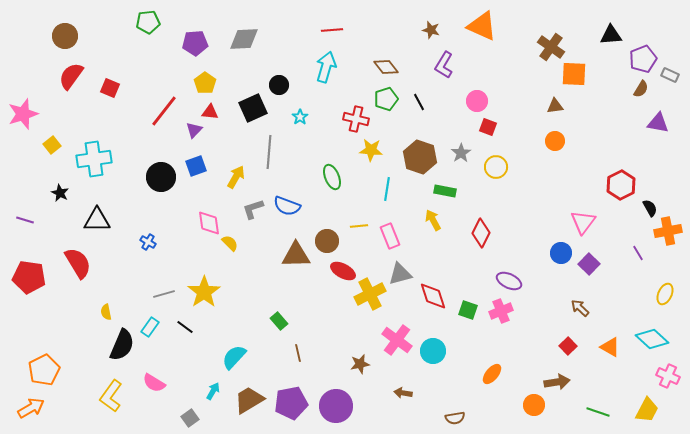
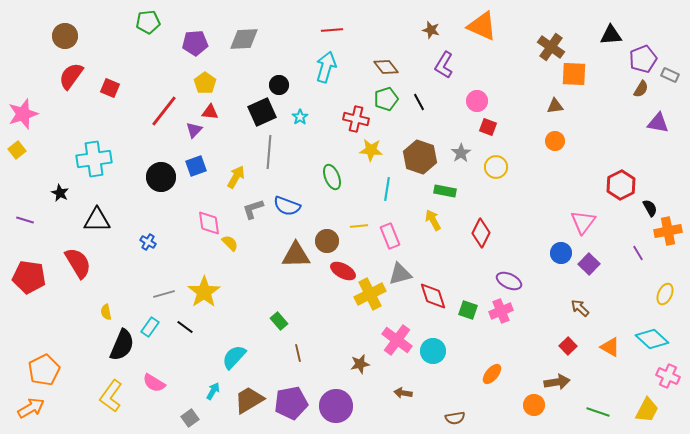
black square at (253, 108): moved 9 px right, 4 px down
yellow square at (52, 145): moved 35 px left, 5 px down
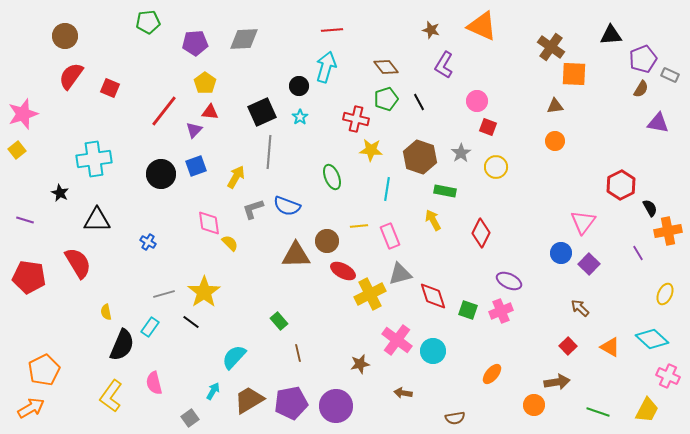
black circle at (279, 85): moved 20 px right, 1 px down
black circle at (161, 177): moved 3 px up
black line at (185, 327): moved 6 px right, 5 px up
pink semicircle at (154, 383): rotated 45 degrees clockwise
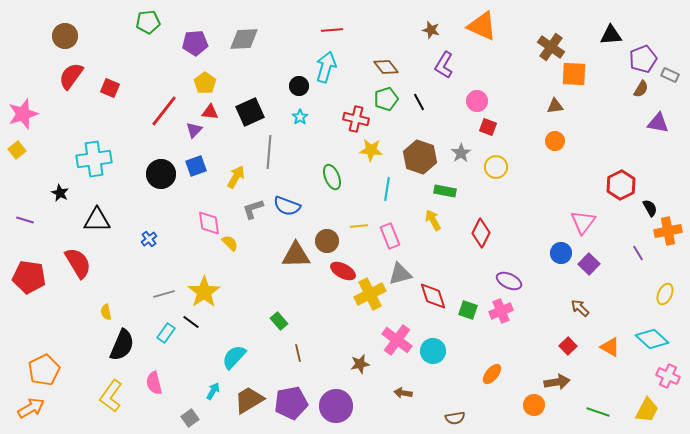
black square at (262, 112): moved 12 px left
blue cross at (148, 242): moved 1 px right, 3 px up; rotated 21 degrees clockwise
cyan rectangle at (150, 327): moved 16 px right, 6 px down
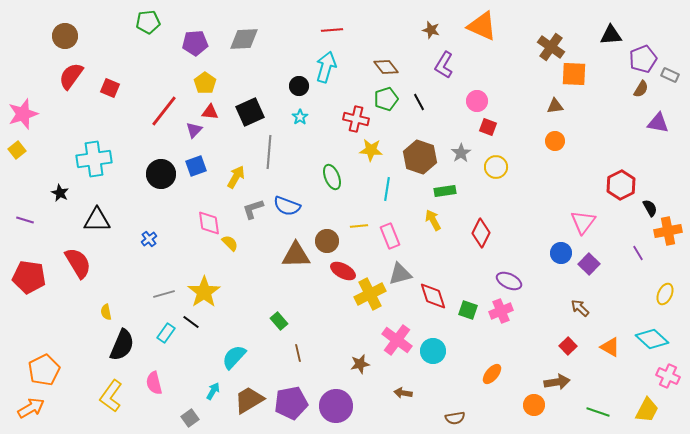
green rectangle at (445, 191): rotated 20 degrees counterclockwise
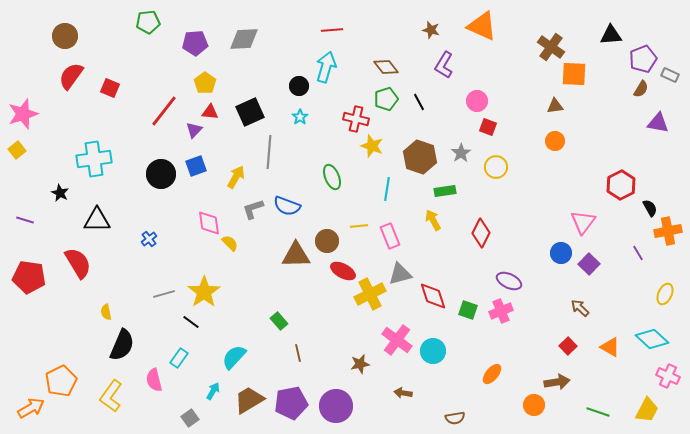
yellow star at (371, 150): moved 1 px right, 4 px up; rotated 15 degrees clockwise
cyan rectangle at (166, 333): moved 13 px right, 25 px down
orange pentagon at (44, 370): moved 17 px right, 11 px down
pink semicircle at (154, 383): moved 3 px up
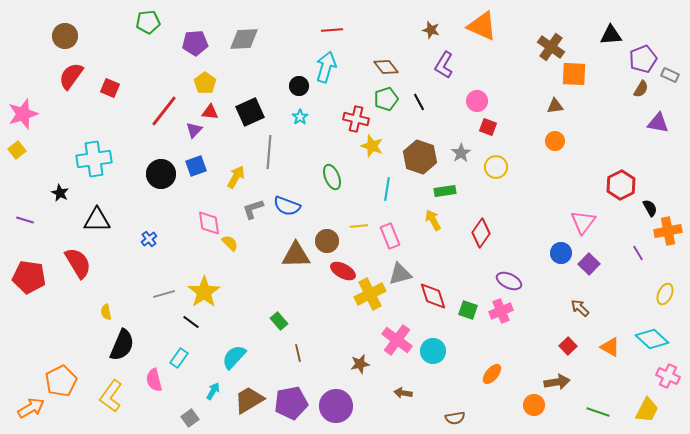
red diamond at (481, 233): rotated 8 degrees clockwise
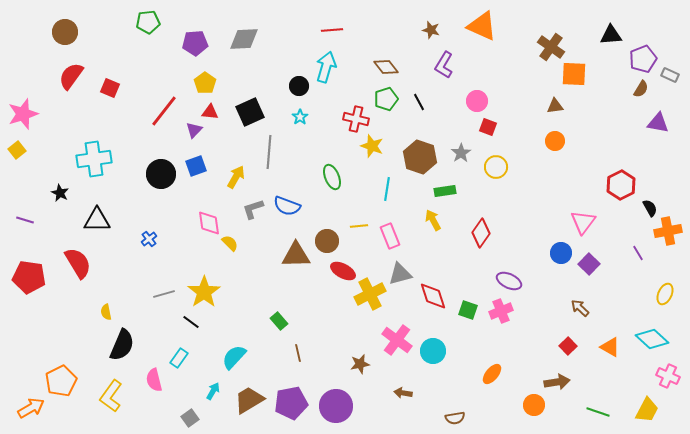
brown circle at (65, 36): moved 4 px up
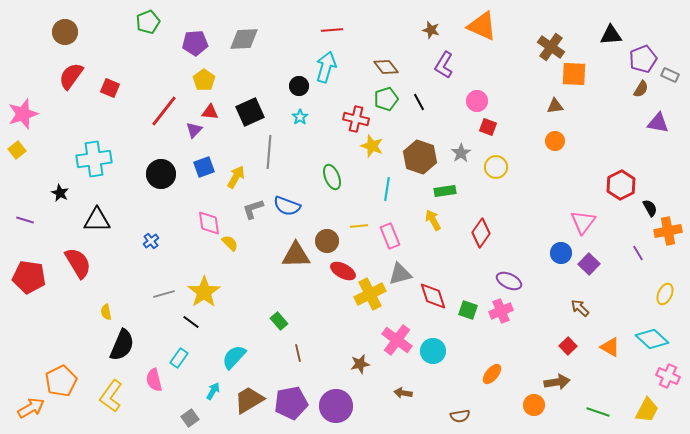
green pentagon at (148, 22): rotated 15 degrees counterclockwise
yellow pentagon at (205, 83): moved 1 px left, 3 px up
blue square at (196, 166): moved 8 px right, 1 px down
blue cross at (149, 239): moved 2 px right, 2 px down
brown semicircle at (455, 418): moved 5 px right, 2 px up
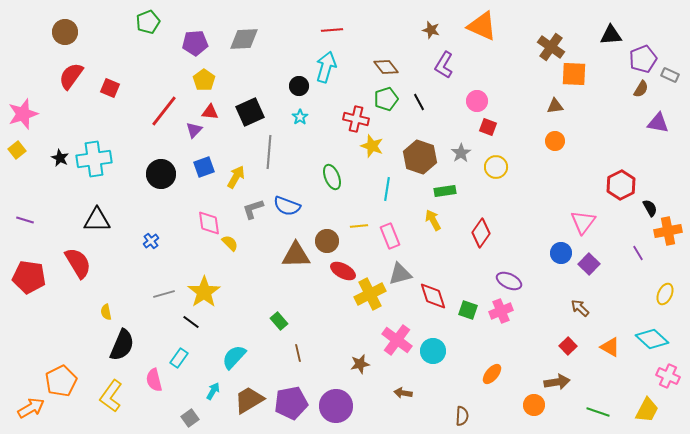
black star at (60, 193): moved 35 px up
brown semicircle at (460, 416): moved 2 px right; rotated 78 degrees counterclockwise
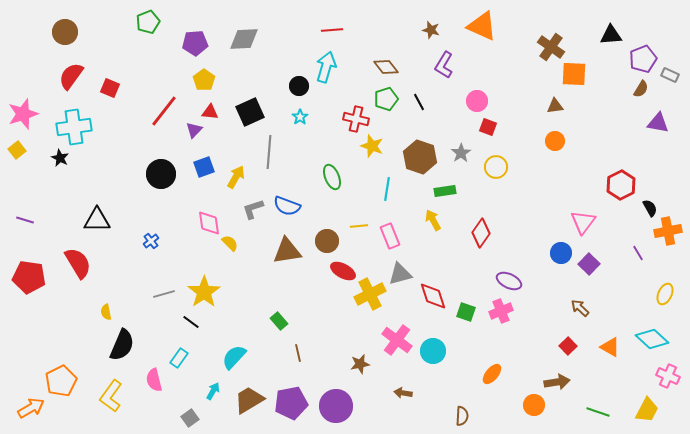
cyan cross at (94, 159): moved 20 px left, 32 px up
brown triangle at (296, 255): moved 9 px left, 4 px up; rotated 8 degrees counterclockwise
green square at (468, 310): moved 2 px left, 2 px down
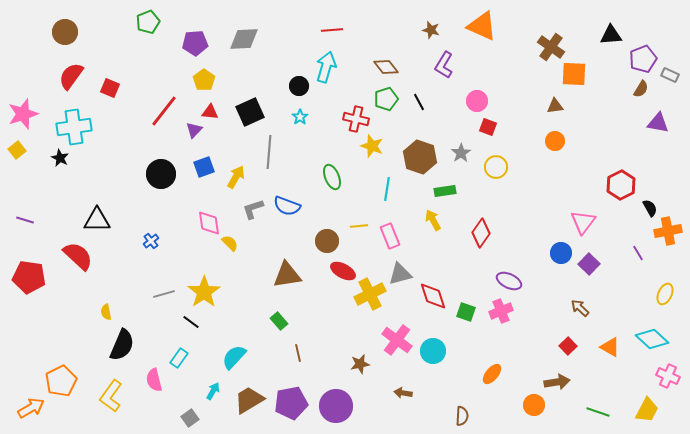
brown triangle at (287, 251): moved 24 px down
red semicircle at (78, 263): moved 7 px up; rotated 16 degrees counterclockwise
